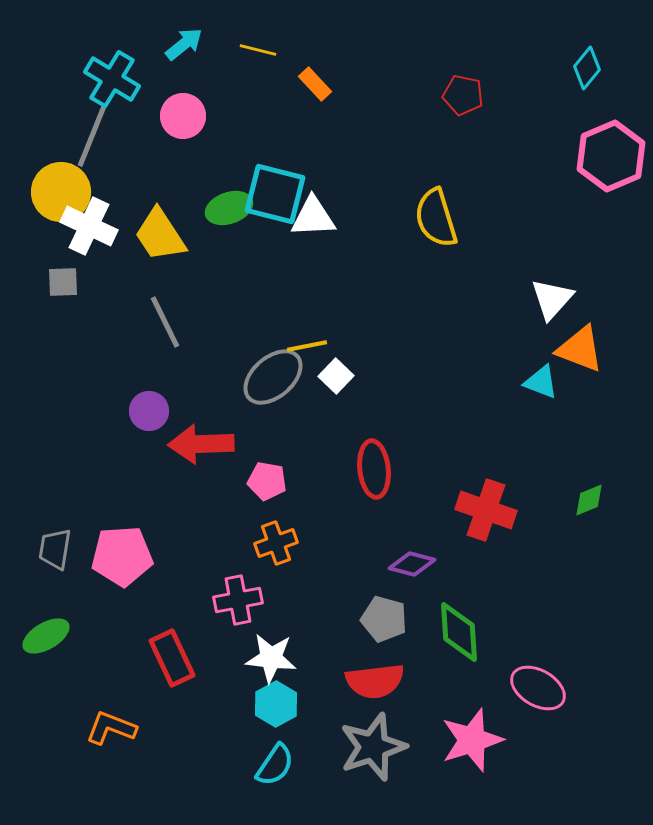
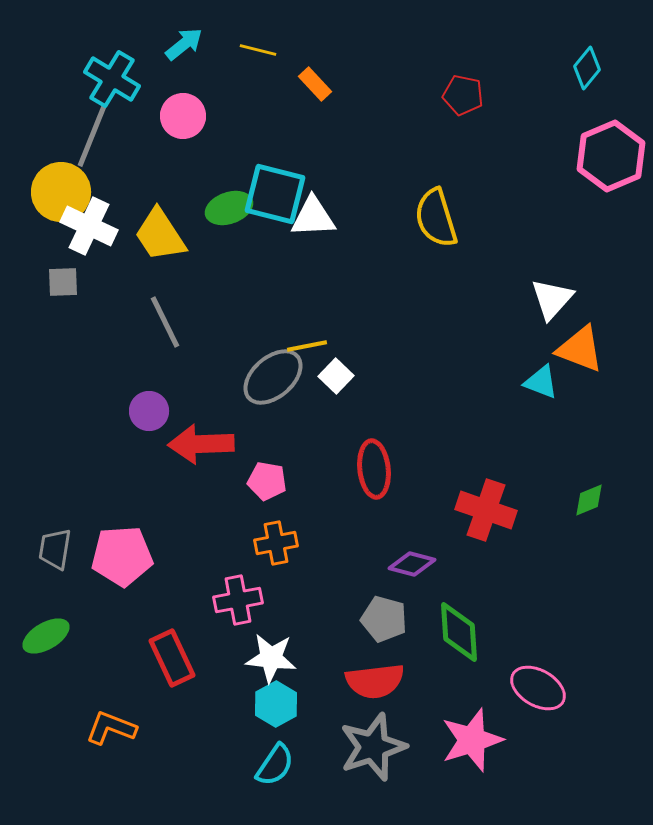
orange cross at (276, 543): rotated 9 degrees clockwise
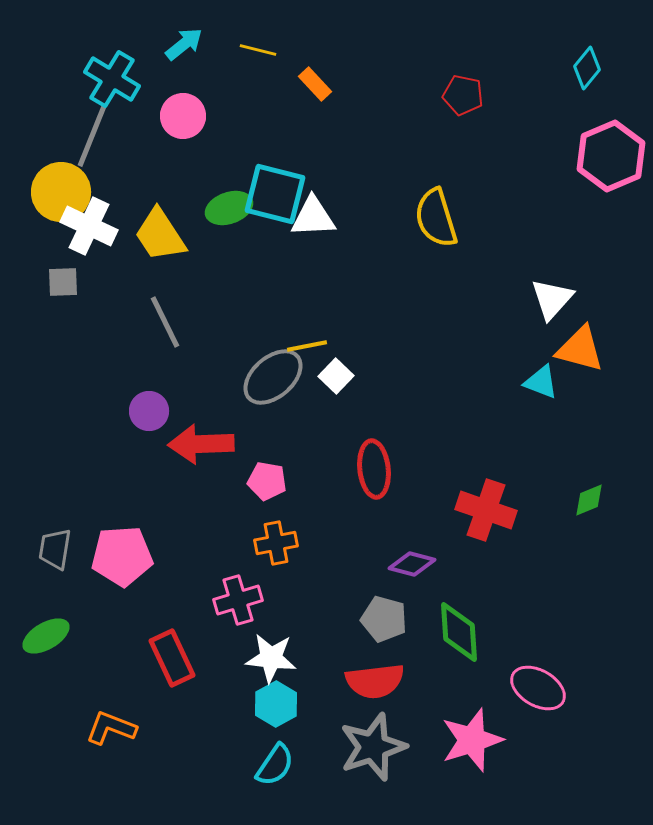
orange triangle at (580, 349): rotated 6 degrees counterclockwise
pink cross at (238, 600): rotated 6 degrees counterclockwise
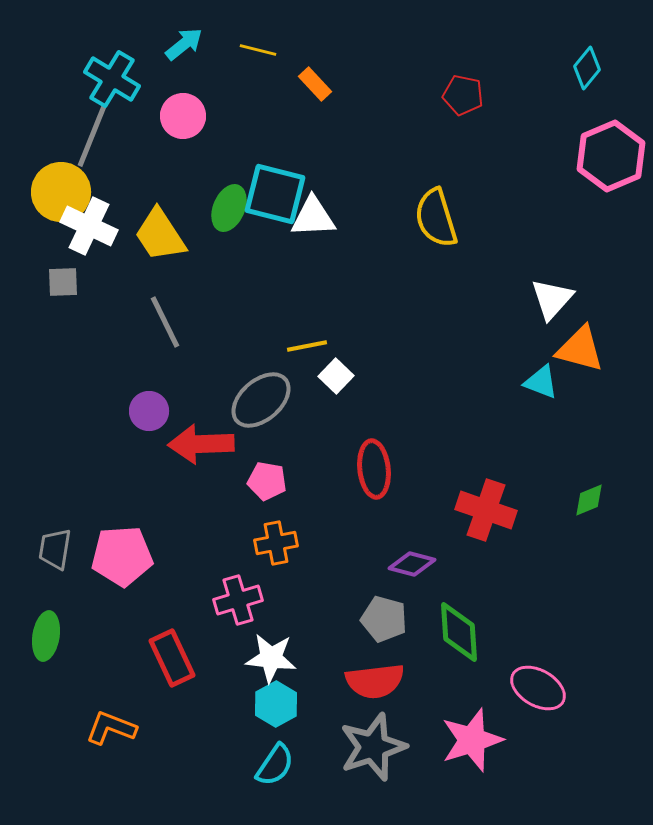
green ellipse at (229, 208): rotated 48 degrees counterclockwise
gray ellipse at (273, 377): moved 12 px left, 23 px down
green ellipse at (46, 636): rotated 51 degrees counterclockwise
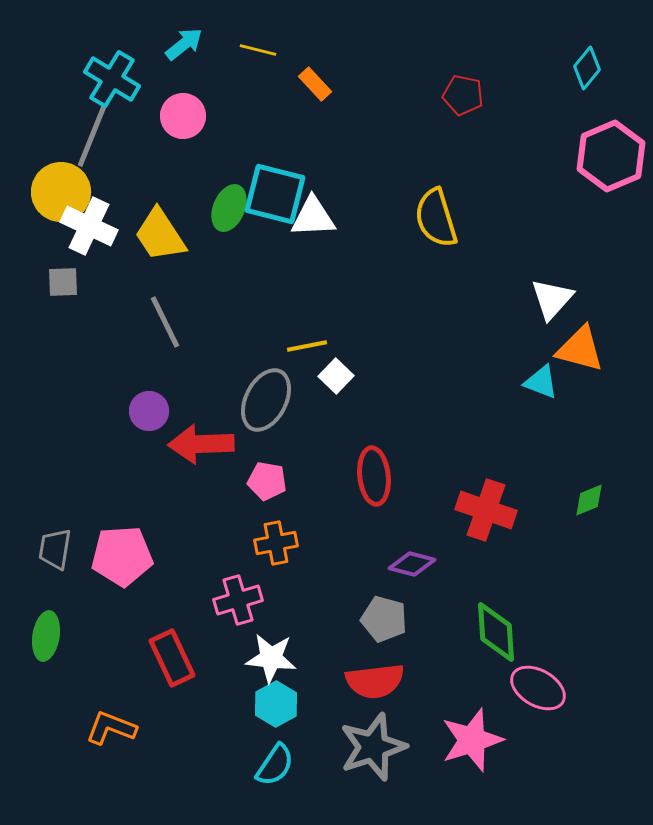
gray ellipse at (261, 400): moved 5 px right; rotated 22 degrees counterclockwise
red ellipse at (374, 469): moved 7 px down
green diamond at (459, 632): moved 37 px right
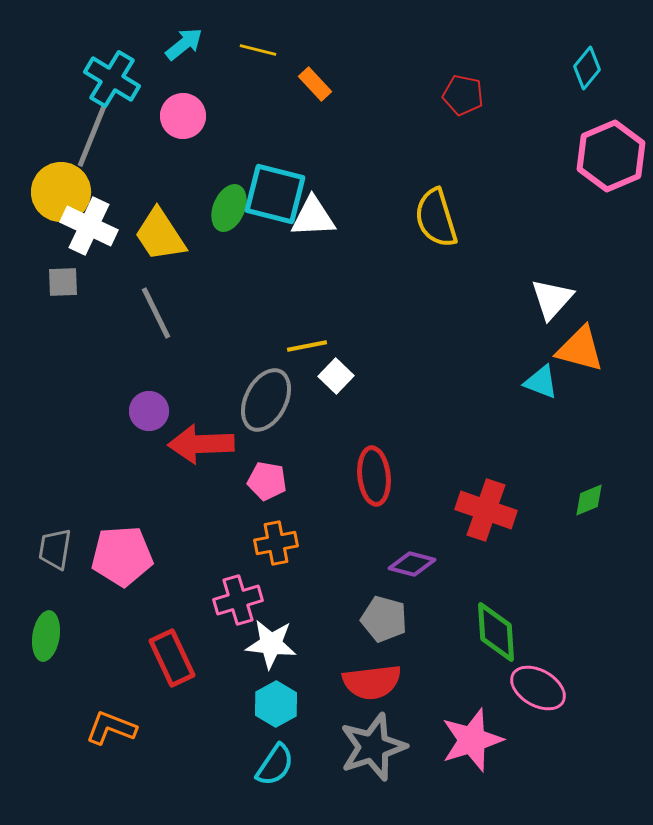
gray line at (165, 322): moved 9 px left, 9 px up
white star at (271, 658): moved 14 px up
red semicircle at (375, 681): moved 3 px left, 1 px down
